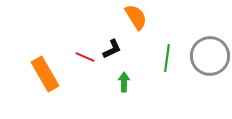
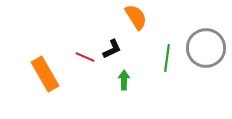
gray circle: moved 4 px left, 8 px up
green arrow: moved 2 px up
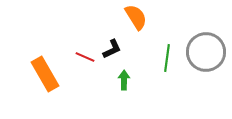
gray circle: moved 4 px down
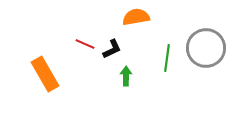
orange semicircle: rotated 68 degrees counterclockwise
gray circle: moved 4 px up
red line: moved 13 px up
green arrow: moved 2 px right, 4 px up
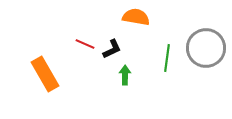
orange semicircle: rotated 20 degrees clockwise
green arrow: moved 1 px left, 1 px up
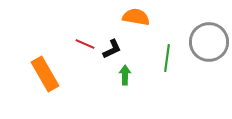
gray circle: moved 3 px right, 6 px up
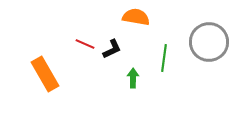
green line: moved 3 px left
green arrow: moved 8 px right, 3 px down
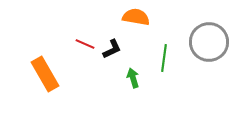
green arrow: rotated 18 degrees counterclockwise
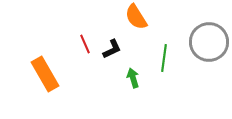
orange semicircle: rotated 132 degrees counterclockwise
red line: rotated 42 degrees clockwise
